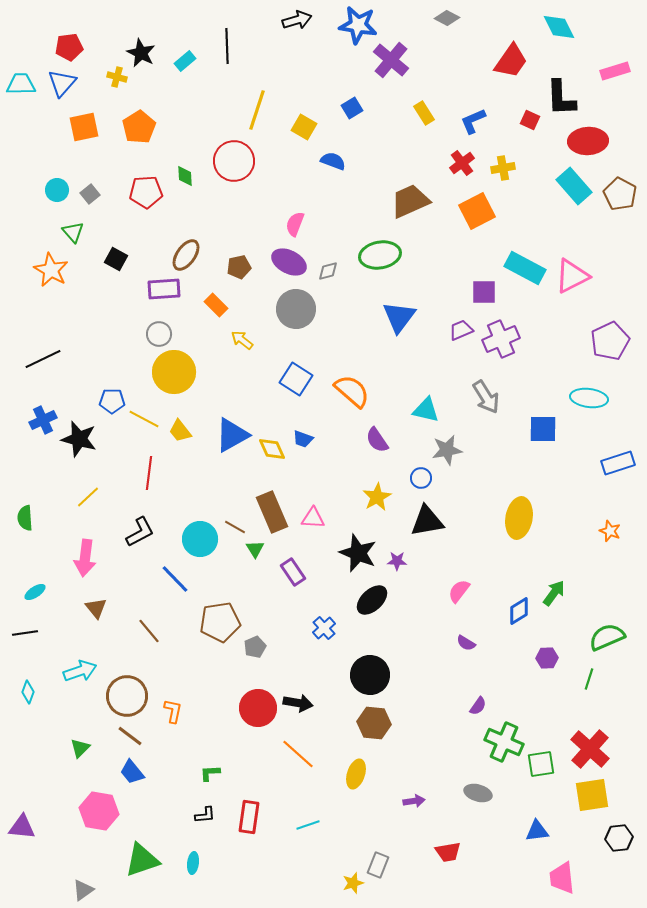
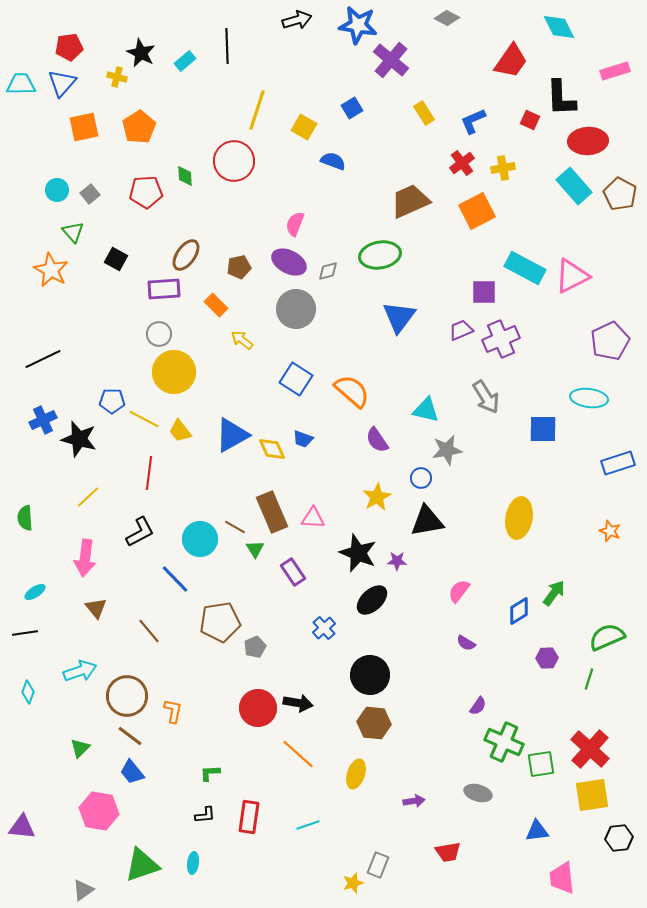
green triangle at (142, 860): moved 5 px down
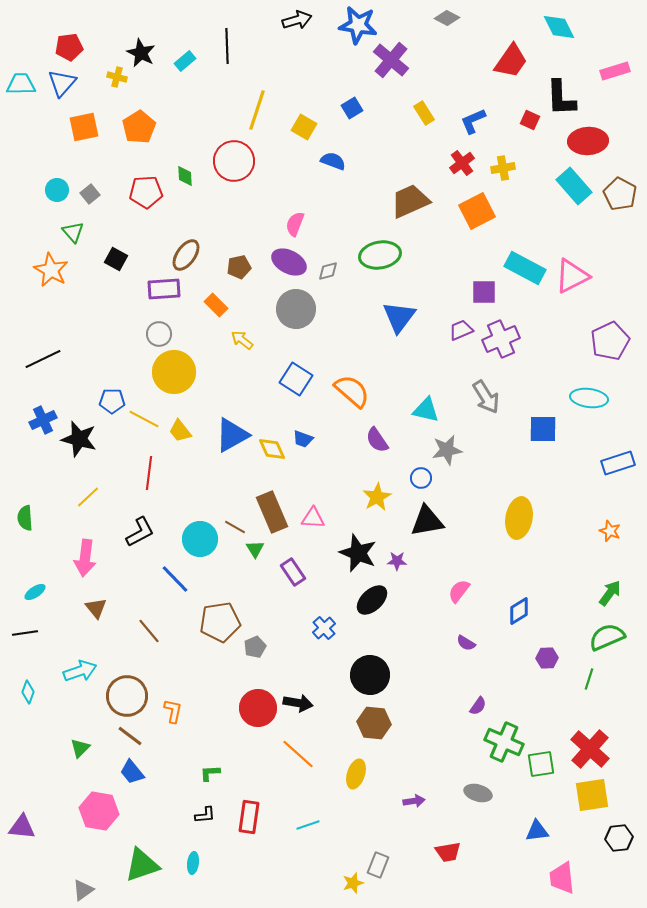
green arrow at (554, 593): moved 56 px right
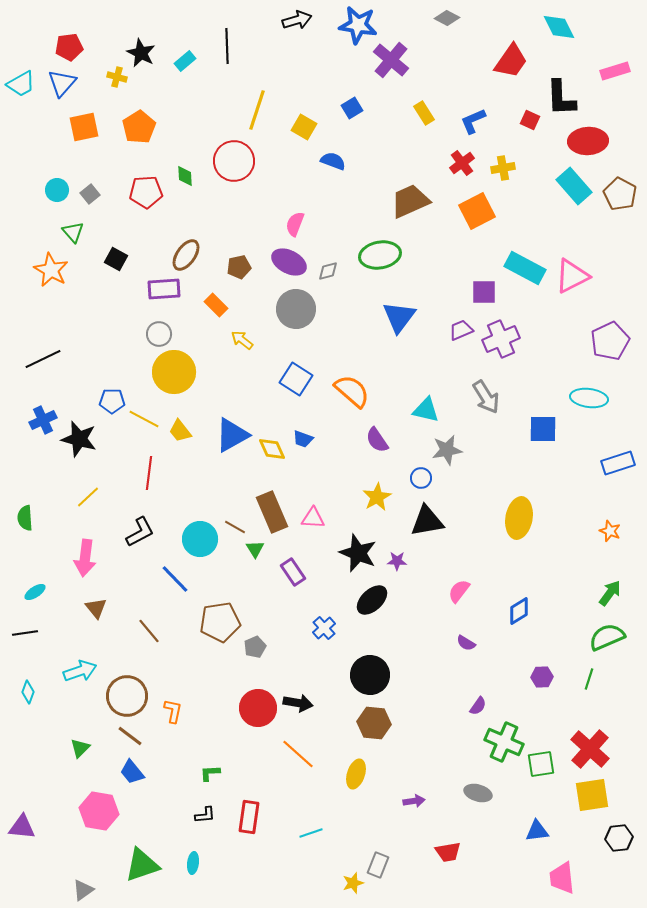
cyan trapezoid at (21, 84): rotated 152 degrees clockwise
purple hexagon at (547, 658): moved 5 px left, 19 px down
cyan line at (308, 825): moved 3 px right, 8 px down
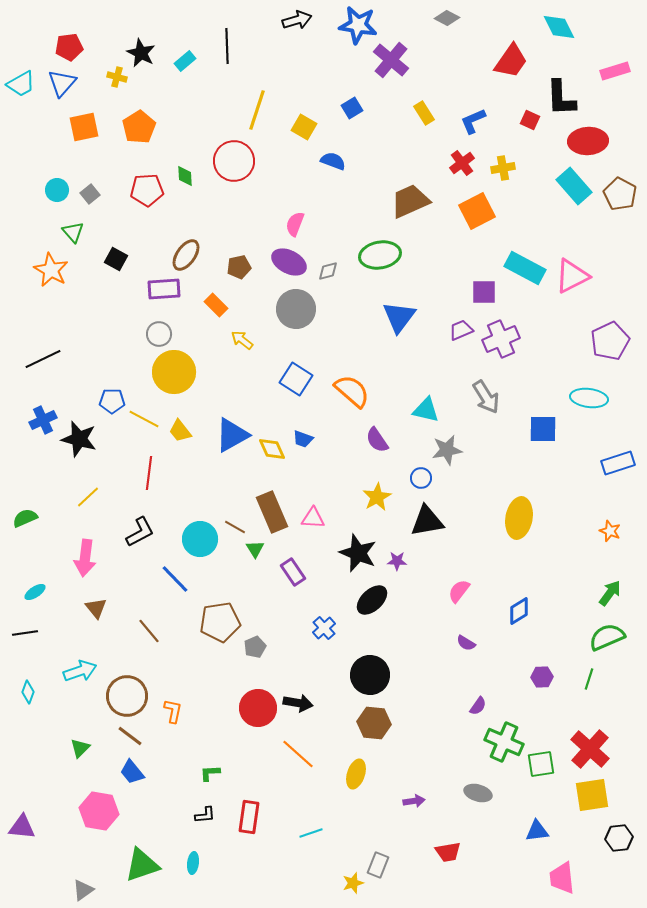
red pentagon at (146, 192): moved 1 px right, 2 px up
green semicircle at (25, 518): rotated 70 degrees clockwise
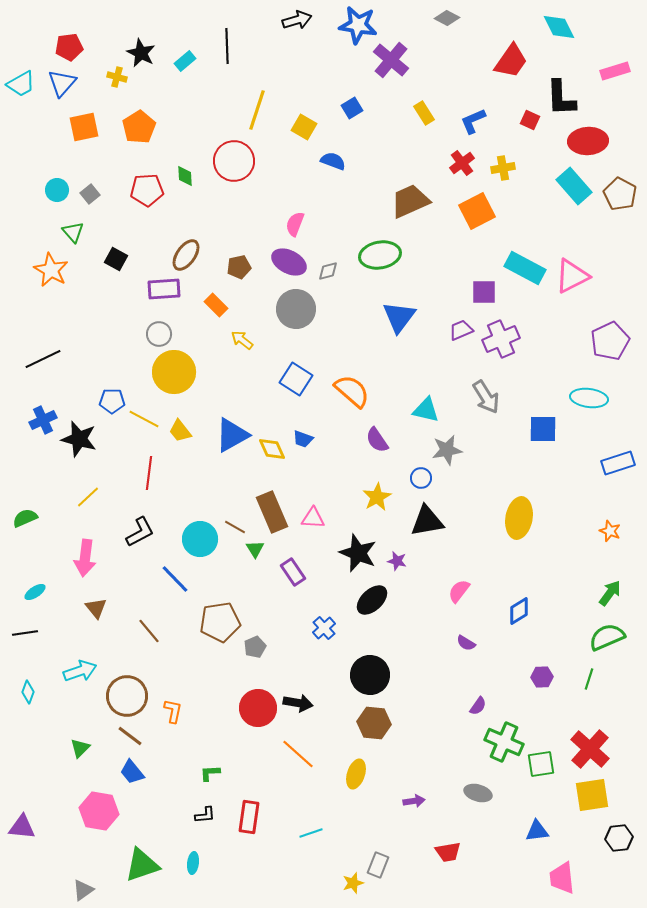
purple star at (397, 561): rotated 12 degrees clockwise
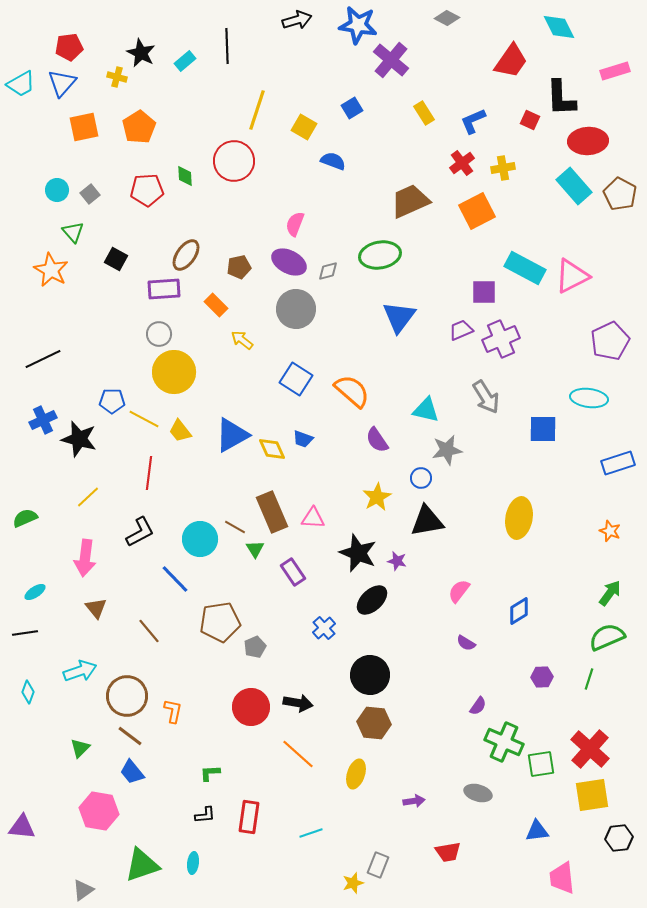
red circle at (258, 708): moved 7 px left, 1 px up
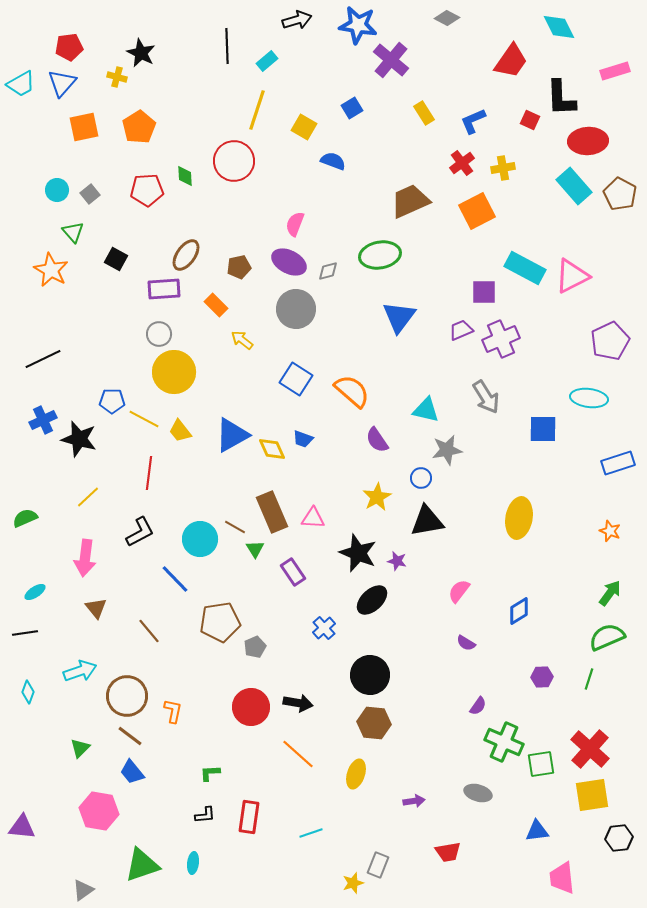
cyan rectangle at (185, 61): moved 82 px right
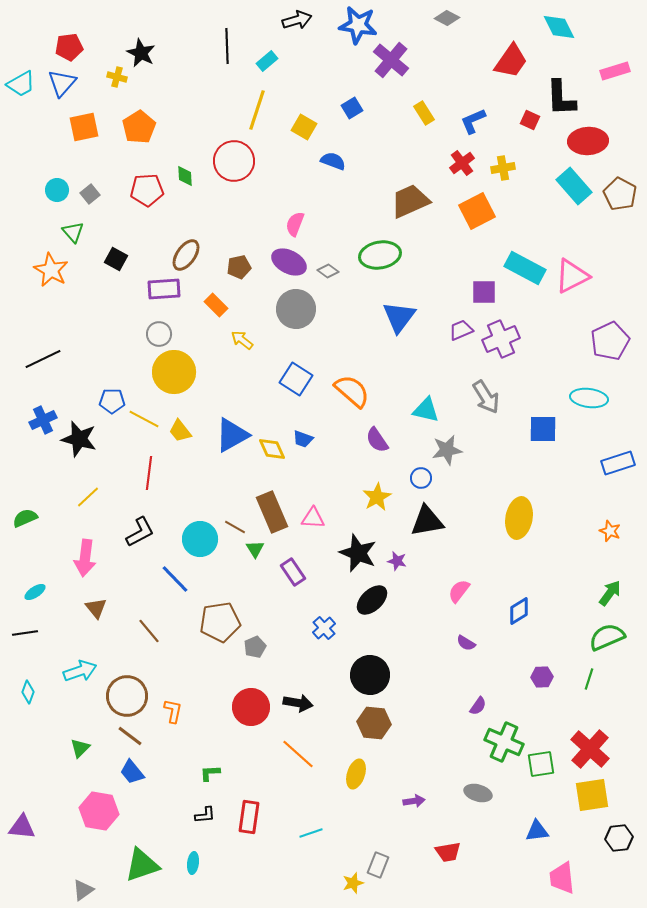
gray diamond at (328, 271): rotated 50 degrees clockwise
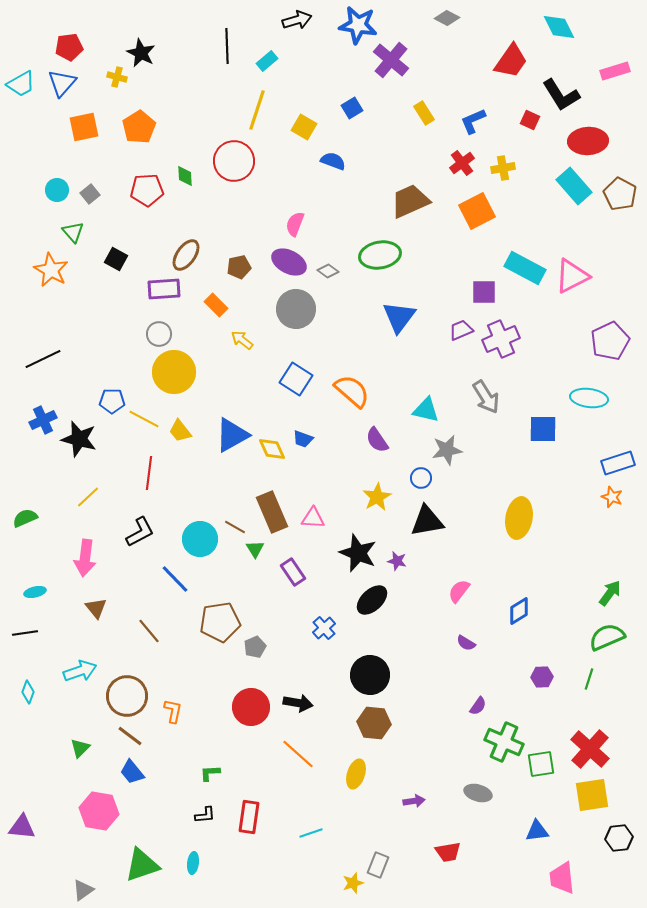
black L-shape at (561, 98): moved 3 px up; rotated 30 degrees counterclockwise
orange star at (610, 531): moved 2 px right, 34 px up
cyan ellipse at (35, 592): rotated 20 degrees clockwise
